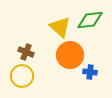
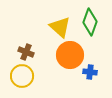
green diamond: moved 2 px down; rotated 64 degrees counterclockwise
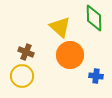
green diamond: moved 4 px right, 4 px up; rotated 20 degrees counterclockwise
blue cross: moved 6 px right, 4 px down
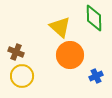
brown cross: moved 10 px left
blue cross: rotated 32 degrees counterclockwise
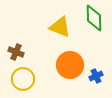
yellow triangle: rotated 20 degrees counterclockwise
orange circle: moved 10 px down
yellow circle: moved 1 px right, 3 px down
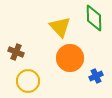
yellow triangle: rotated 25 degrees clockwise
orange circle: moved 7 px up
yellow circle: moved 5 px right, 2 px down
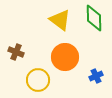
yellow triangle: moved 7 px up; rotated 10 degrees counterclockwise
orange circle: moved 5 px left, 1 px up
yellow circle: moved 10 px right, 1 px up
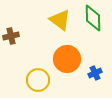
green diamond: moved 1 px left
brown cross: moved 5 px left, 16 px up; rotated 35 degrees counterclockwise
orange circle: moved 2 px right, 2 px down
blue cross: moved 1 px left, 3 px up
